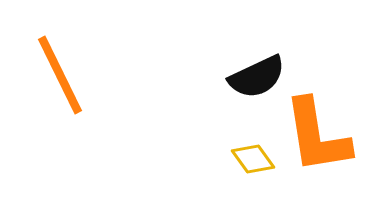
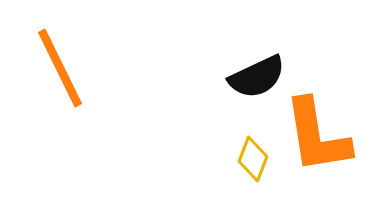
orange line: moved 7 px up
yellow diamond: rotated 57 degrees clockwise
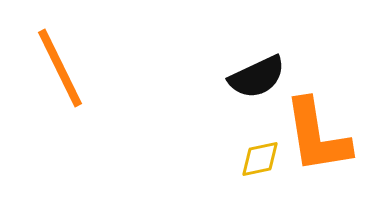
yellow diamond: moved 7 px right; rotated 57 degrees clockwise
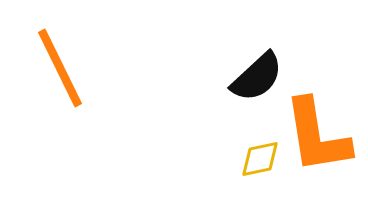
black semicircle: rotated 18 degrees counterclockwise
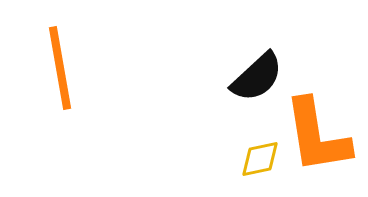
orange line: rotated 16 degrees clockwise
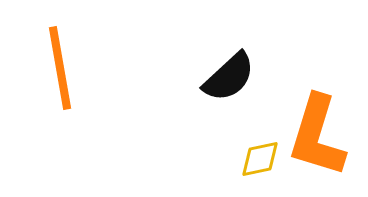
black semicircle: moved 28 px left
orange L-shape: rotated 26 degrees clockwise
